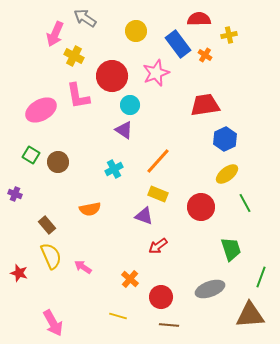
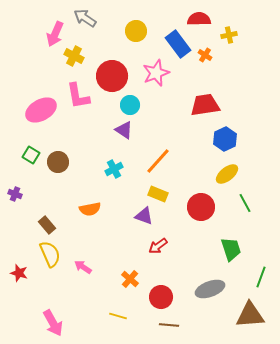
yellow semicircle at (51, 256): moved 1 px left, 2 px up
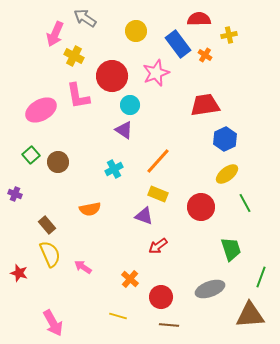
green square at (31, 155): rotated 18 degrees clockwise
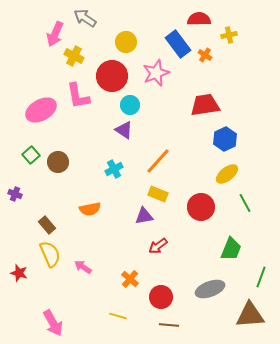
yellow circle at (136, 31): moved 10 px left, 11 px down
purple triangle at (144, 216): rotated 30 degrees counterclockwise
green trapezoid at (231, 249): rotated 40 degrees clockwise
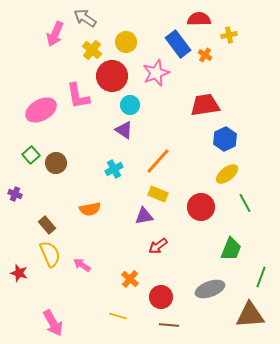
yellow cross at (74, 56): moved 18 px right, 6 px up; rotated 12 degrees clockwise
brown circle at (58, 162): moved 2 px left, 1 px down
pink arrow at (83, 267): moved 1 px left, 2 px up
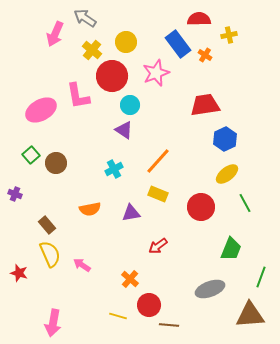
purple triangle at (144, 216): moved 13 px left, 3 px up
red circle at (161, 297): moved 12 px left, 8 px down
pink arrow at (53, 323): rotated 40 degrees clockwise
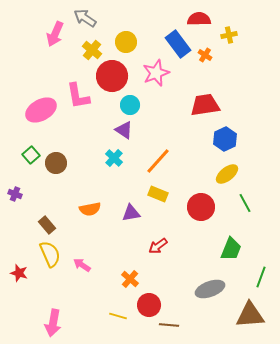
cyan cross at (114, 169): moved 11 px up; rotated 18 degrees counterclockwise
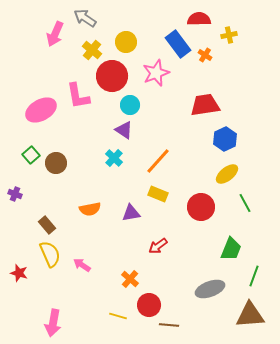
green line at (261, 277): moved 7 px left, 1 px up
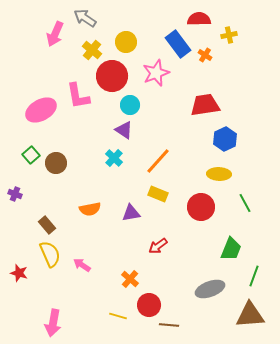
yellow ellipse at (227, 174): moved 8 px left; rotated 40 degrees clockwise
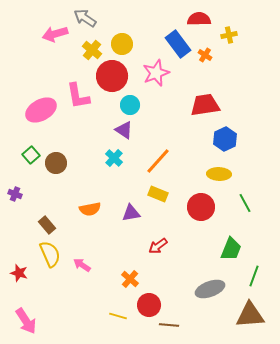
pink arrow at (55, 34): rotated 50 degrees clockwise
yellow circle at (126, 42): moved 4 px left, 2 px down
pink arrow at (53, 323): moved 27 px left, 2 px up; rotated 44 degrees counterclockwise
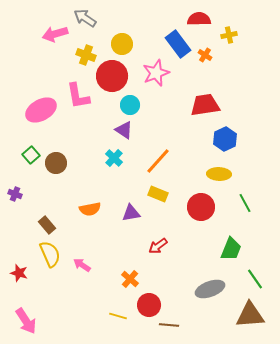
yellow cross at (92, 50): moved 6 px left, 5 px down; rotated 18 degrees counterclockwise
green line at (254, 276): moved 1 px right, 3 px down; rotated 55 degrees counterclockwise
